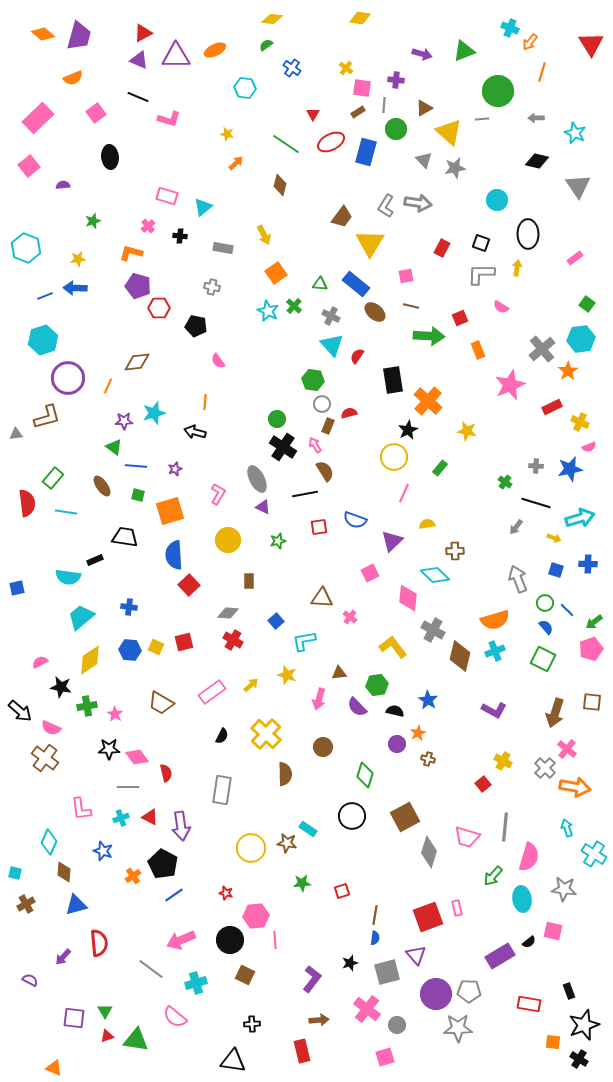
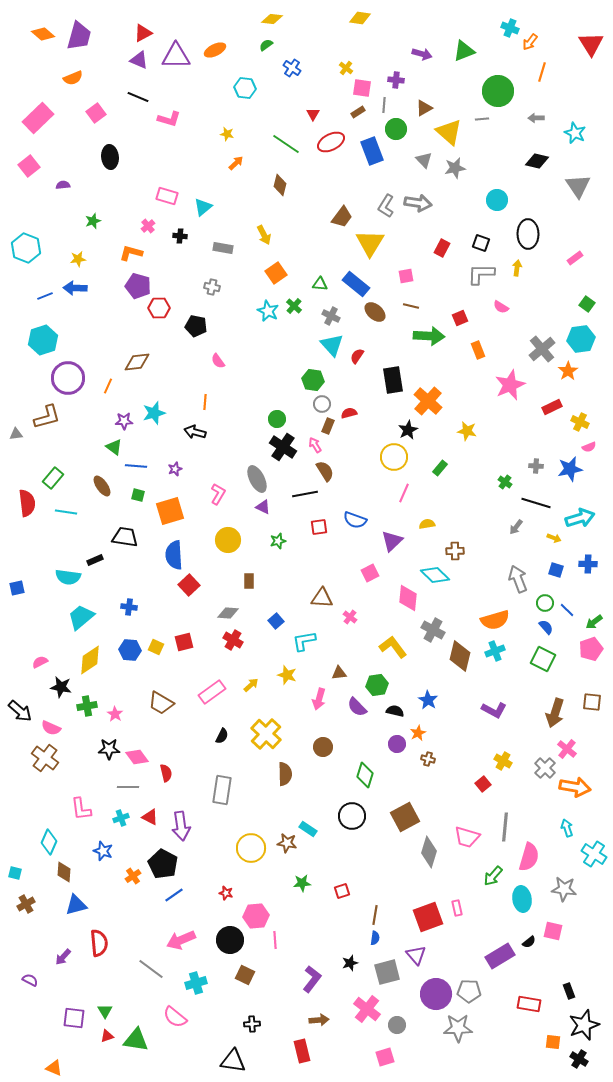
blue rectangle at (366, 152): moved 6 px right, 1 px up; rotated 36 degrees counterclockwise
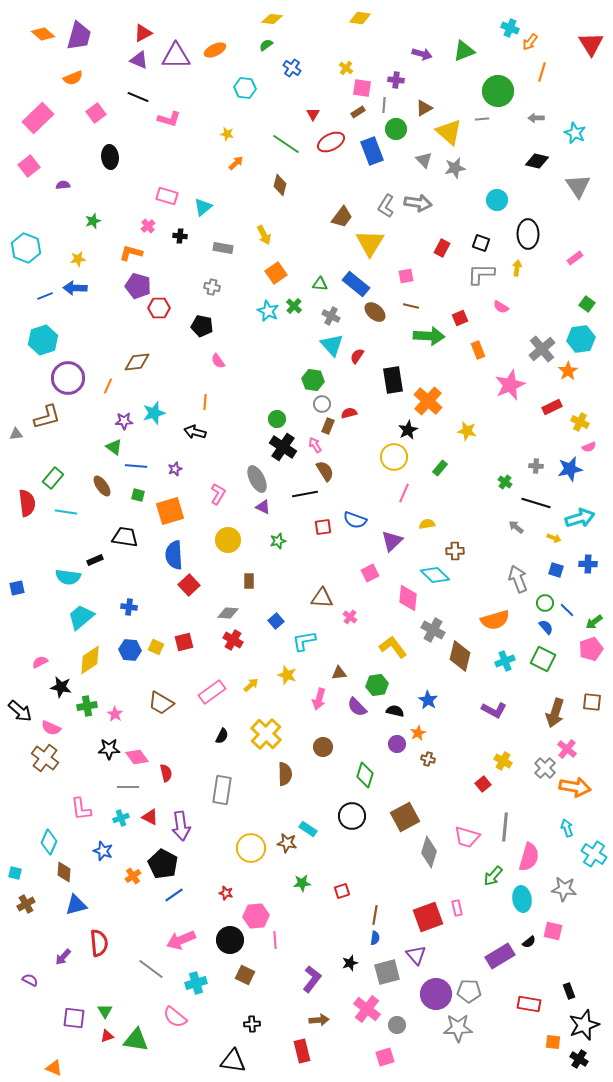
black pentagon at (196, 326): moved 6 px right
red square at (319, 527): moved 4 px right
gray arrow at (516, 527): rotated 91 degrees clockwise
cyan cross at (495, 651): moved 10 px right, 10 px down
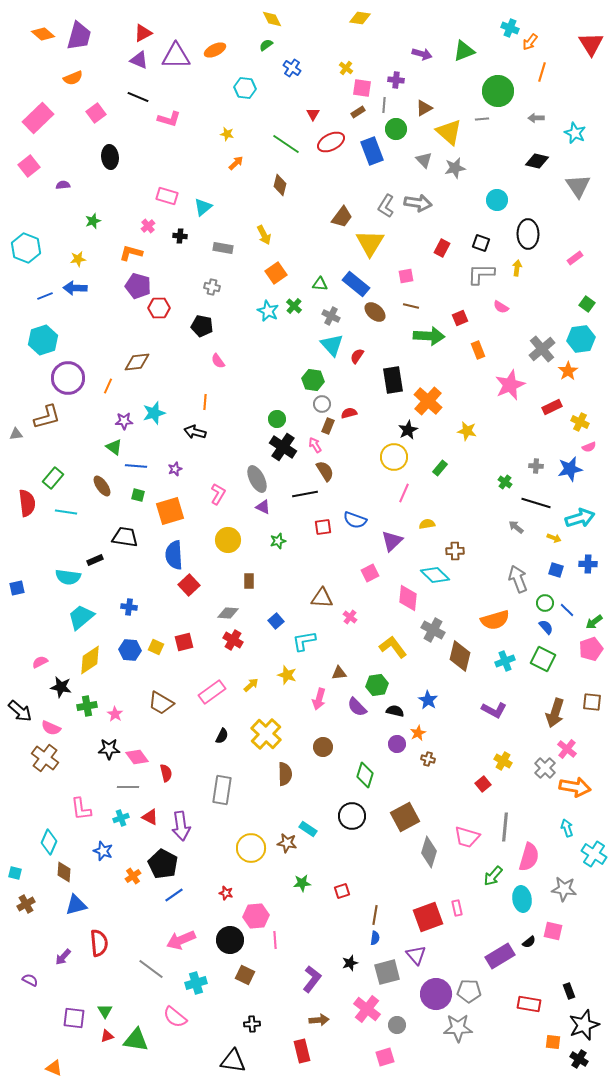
yellow diamond at (272, 19): rotated 55 degrees clockwise
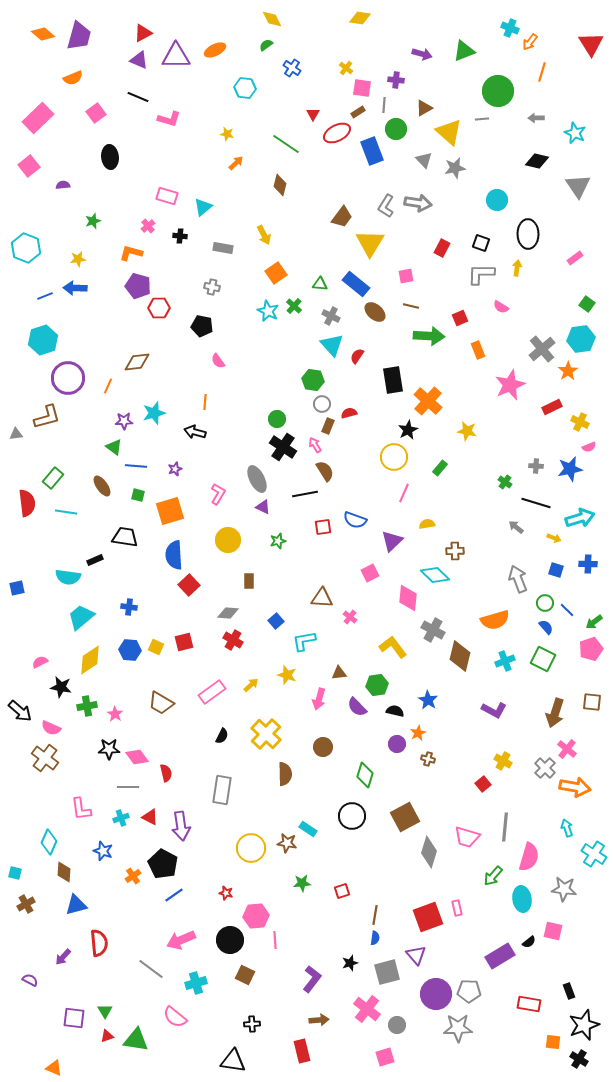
red ellipse at (331, 142): moved 6 px right, 9 px up
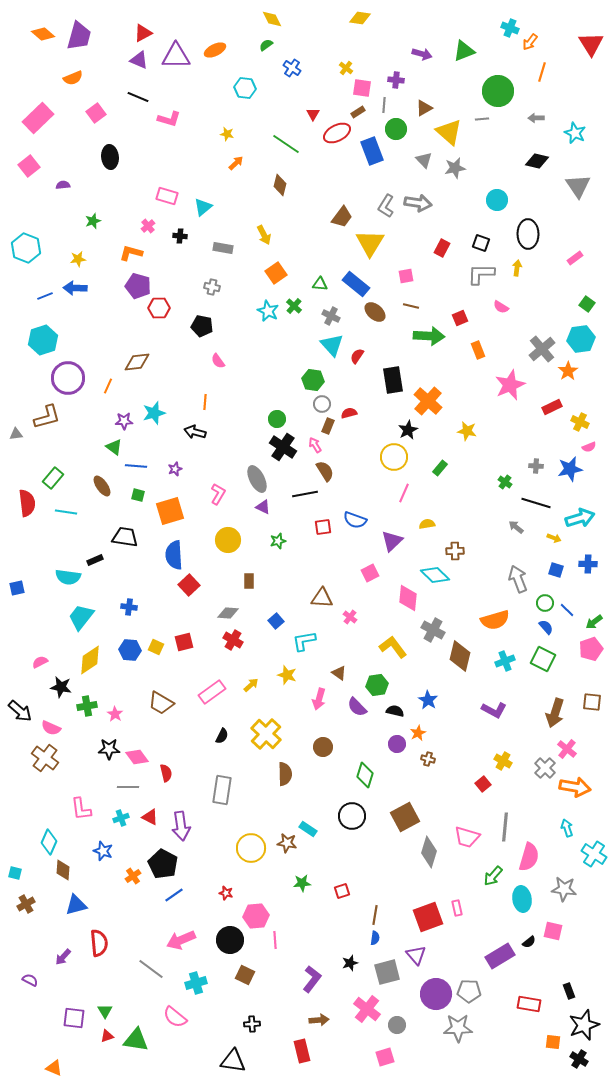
cyan trapezoid at (81, 617): rotated 12 degrees counterclockwise
brown triangle at (339, 673): rotated 42 degrees clockwise
brown diamond at (64, 872): moved 1 px left, 2 px up
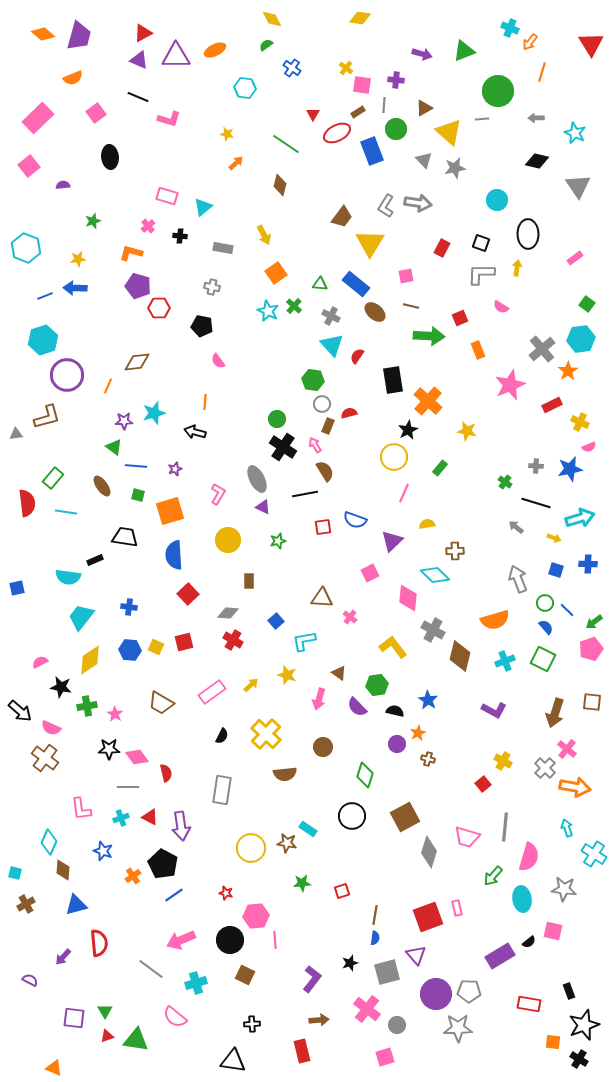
pink square at (362, 88): moved 3 px up
purple circle at (68, 378): moved 1 px left, 3 px up
red rectangle at (552, 407): moved 2 px up
red square at (189, 585): moved 1 px left, 9 px down
brown semicircle at (285, 774): rotated 85 degrees clockwise
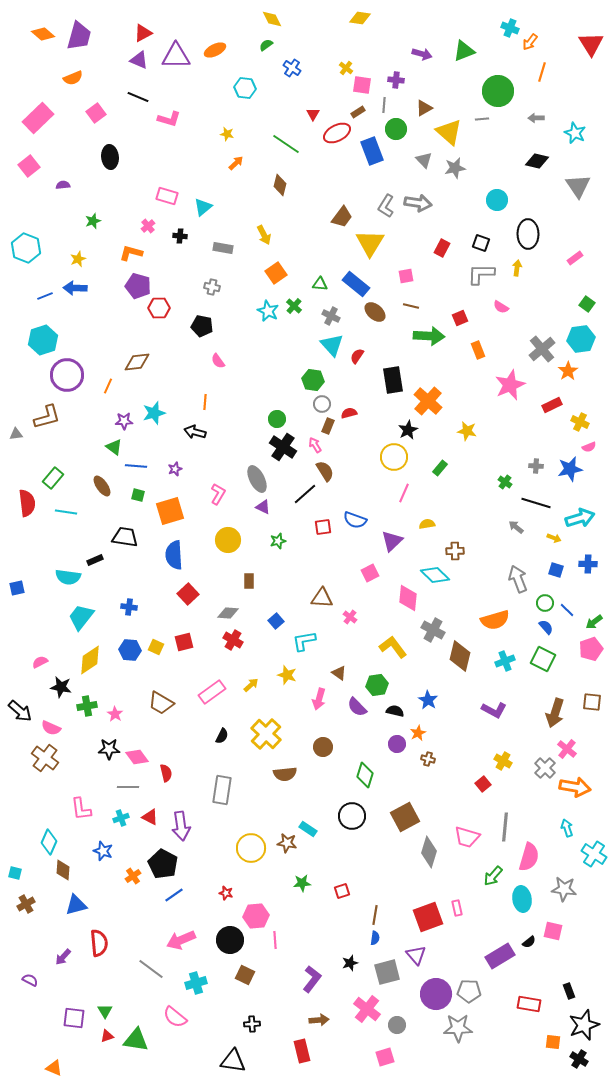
yellow star at (78, 259): rotated 14 degrees counterclockwise
black line at (305, 494): rotated 30 degrees counterclockwise
